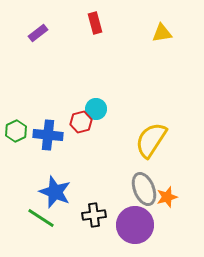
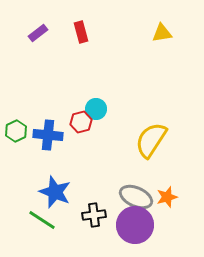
red rectangle: moved 14 px left, 9 px down
gray ellipse: moved 8 px left, 8 px down; rotated 44 degrees counterclockwise
green line: moved 1 px right, 2 px down
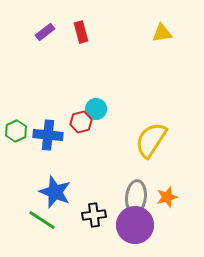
purple rectangle: moved 7 px right, 1 px up
gray ellipse: rotated 72 degrees clockwise
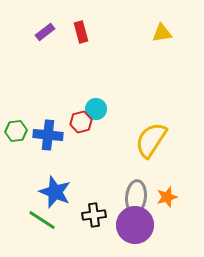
green hexagon: rotated 20 degrees clockwise
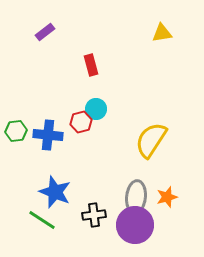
red rectangle: moved 10 px right, 33 px down
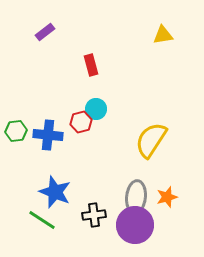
yellow triangle: moved 1 px right, 2 px down
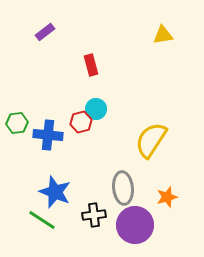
green hexagon: moved 1 px right, 8 px up
gray ellipse: moved 13 px left, 9 px up; rotated 12 degrees counterclockwise
